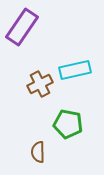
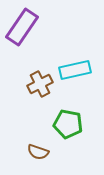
brown semicircle: rotated 70 degrees counterclockwise
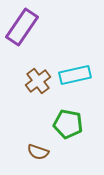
cyan rectangle: moved 5 px down
brown cross: moved 2 px left, 3 px up; rotated 10 degrees counterclockwise
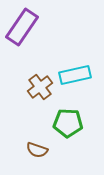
brown cross: moved 2 px right, 6 px down
green pentagon: moved 1 px up; rotated 8 degrees counterclockwise
brown semicircle: moved 1 px left, 2 px up
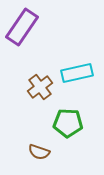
cyan rectangle: moved 2 px right, 2 px up
brown semicircle: moved 2 px right, 2 px down
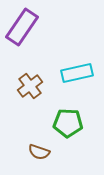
brown cross: moved 10 px left, 1 px up
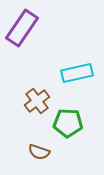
purple rectangle: moved 1 px down
brown cross: moved 7 px right, 15 px down
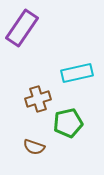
brown cross: moved 1 px right, 2 px up; rotated 20 degrees clockwise
green pentagon: rotated 16 degrees counterclockwise
brown semicircle: moved 5 px left, 5 px up
